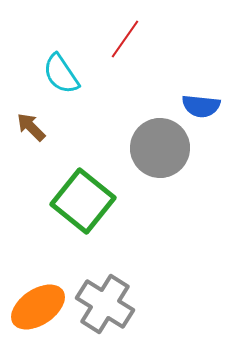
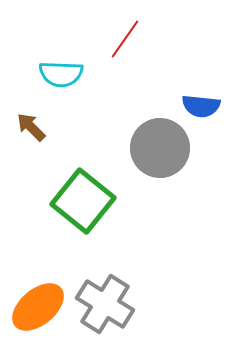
cyan semicircle: rotated 54 degrees counterclockwise
orange ellipse: rotated 6 degrees counterclockwise
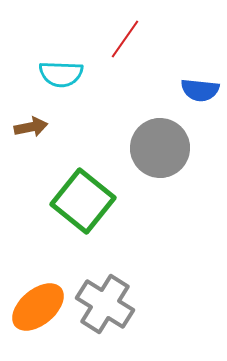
blue semicircle: moved 1 px left, 16 px up
brown arrow: rotated 124 degrees clockwise
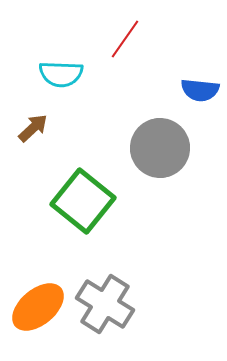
brown arrow: moved 2 px right, 1 px down; rotated 32 degrees counterclockwise
